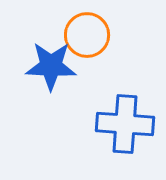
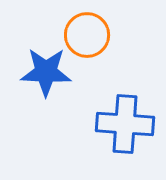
blue star: moved 5 px left, 6 px down
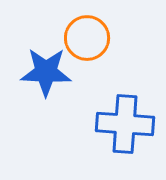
orange circle: moved 3 px down
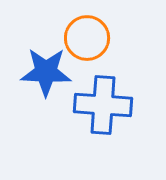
blue cross: moved 22 px left, 19 px up
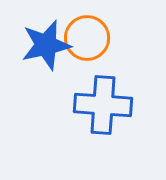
blue star: moved 27 px up; rotated 15 degrees counterclockwise
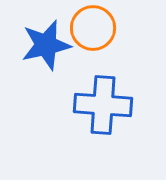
orange circle: moved 6 px right, 10 px up
